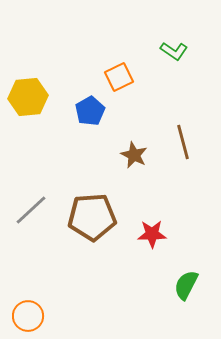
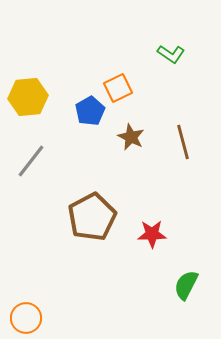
green L-shape: moved 3 px left, 3 px down
orange square: moved 1 px left, 11 px down
brown star: moved 3 px left, 18 px up
gray line: moved 49 px up; rotated 9 degrees counterclockwise
brown pentagon: rotated 24 degrees counterclockwise
orange circle: moved 2 px left, 2 px down
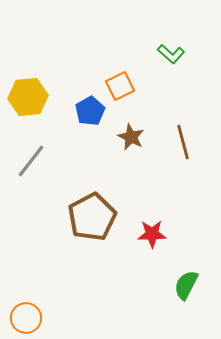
green L-shape: rotated 8 degrees clockwise
orange square: moved 2 px right, 2 px up
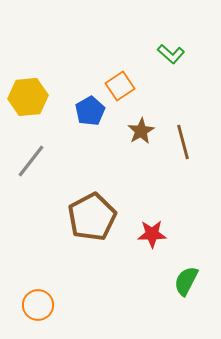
orange square: rotated 8 degrees counterclockwise
brown star: moved 10 px right, 6 px up; rotated 16 degrees clockwise
green semicircle: moved 4 px up
orange circle: moved 12 px right, 13 px up
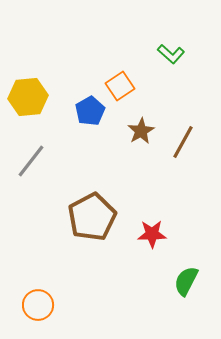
brown line: rotated 44 degrees clockwise
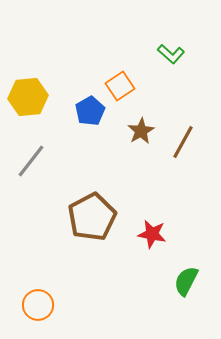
red star: rotated 12 degrees clockwise
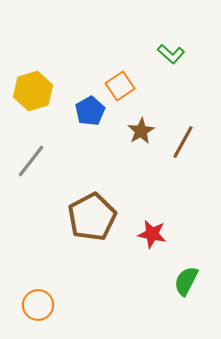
yellow hexagon: moved 5 px right, 6 px up; rotated 12 degrees counterclockwise
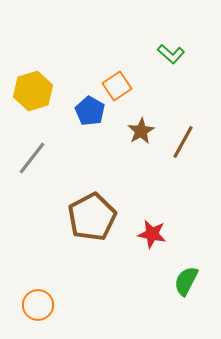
orange square: moved 3 px left
blue pentagon: rotated 12 degrees counterclockwise
gray line: moved 1 px right, 3 px up
